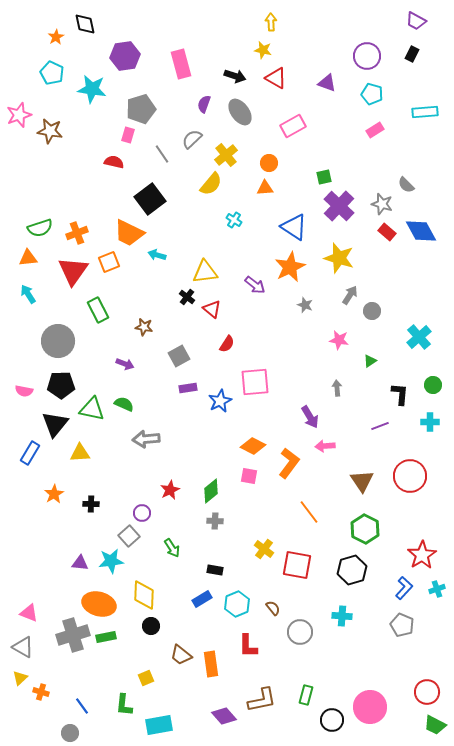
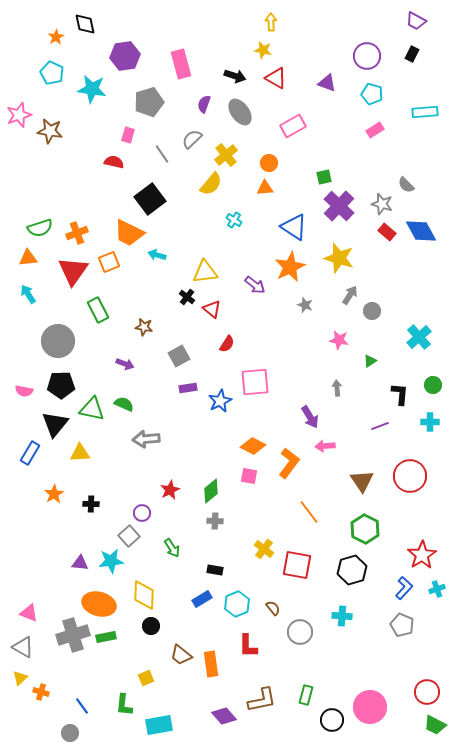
gray pentagon at (141, 109): moved 8 px right, 7 px up
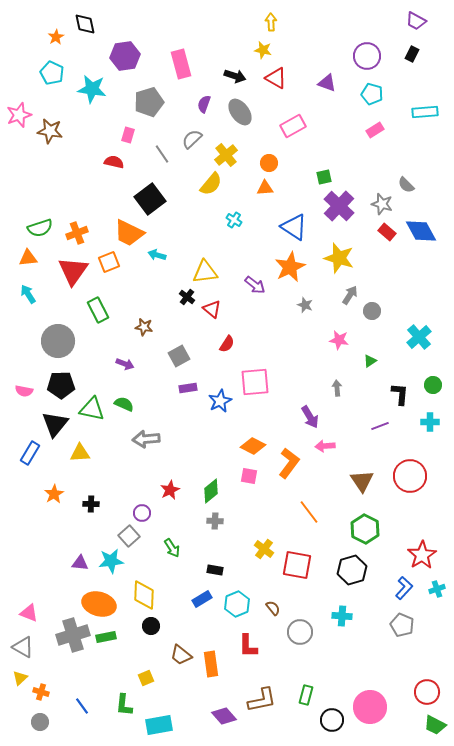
gray circle at (70, 733): moved 30 px left, 11 px up
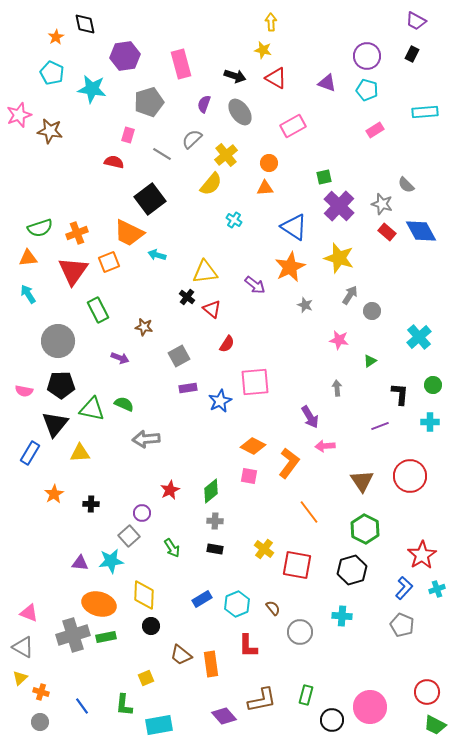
cyan pentagon at (372, 94): moved 5 px left, 4 px up
gray line at (162, 154): rotated 24 degrees counterclockwise
purple arrow at (125, 364): moved 5 px left, 6 px up
black rectangle at (215, 570): moved 21 px up
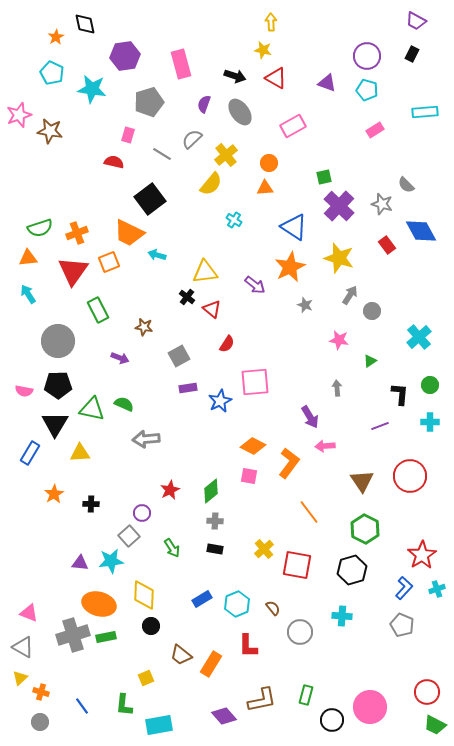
red rectangle at (387, 232): moved 13 px down; rotated 12 degrees clockwise
black pentagon at (61, 385): moved 3 px left
green circle at (433, 385): moved 3 px left
black triangle at (55, 424): rotated 8 degrees counterclockwise
yellow cross at (264, 549): rotated 12 degrees clockwise
orange rectangle at (211, 664): rotated 40 degrees clockwise
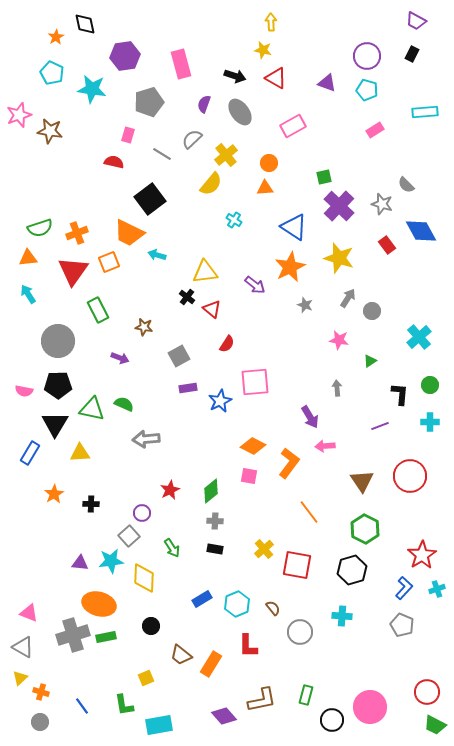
gray arrow at (350, 295): moved 2 px left, 3 px down
yellow diamond at (144, 595): moved 17 px up
green L-shape at (124, 705): rotated 15 degrees counterclockwise
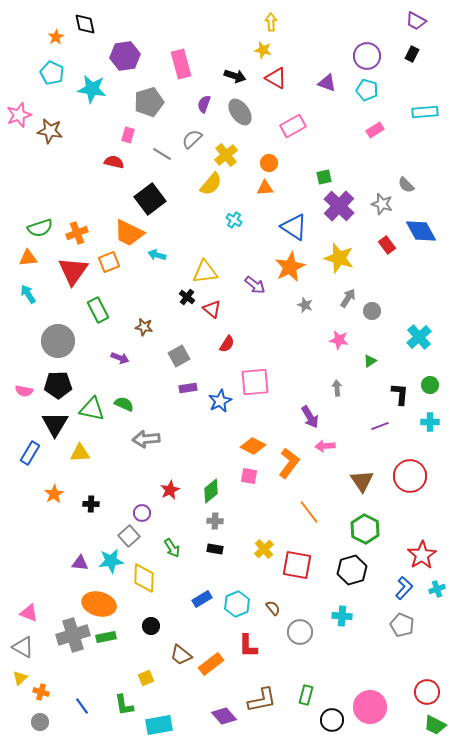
orange rectangle at (211, 664): rotated 20 degrees clockwise
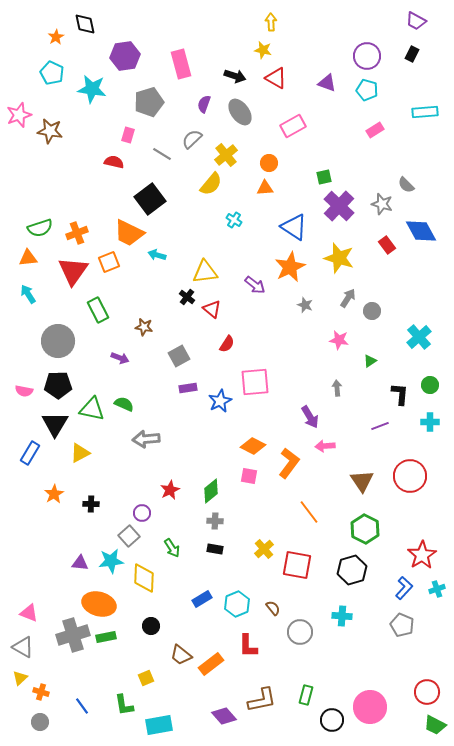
yellow triangle at (80, 453): rotated 25 degrees counterclockwise
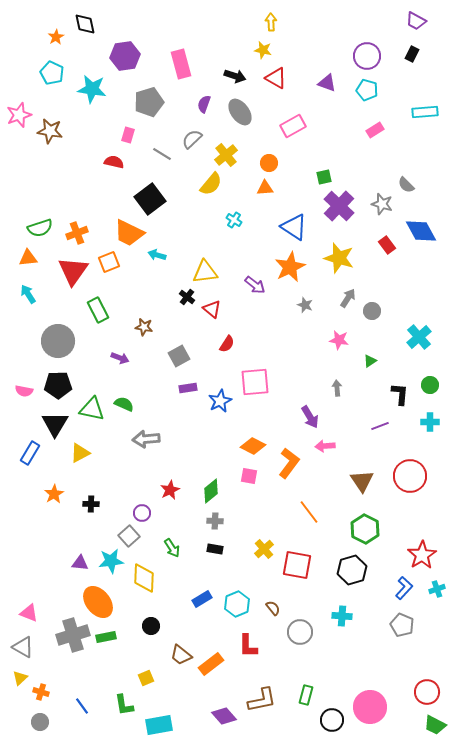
orange ellipse at (99, 604): moved 1 px left, 2 px up; rotated 36 degrees clockwise
